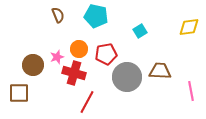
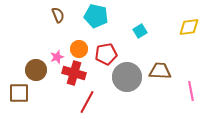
brown circle: moved 3 px right, 5 px down
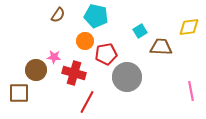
brown semicircle: rotated 56 degrees clockwise
orange circle: moved 6 px right, 8 px up
pink star: moved 3 px left; rotated 24 degrees clockwise
brown trapezoid: moved 1 px right, 24 px up
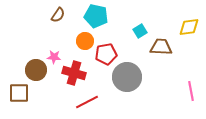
red line: rotated 35 degrees clockwise
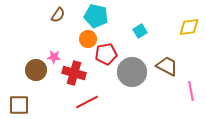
orange circle: moved 3 px right, 2 px up
brown trapezoid: moved 6 px right, 19 px down; rotated 25 degrees clockwise
gray circle: moved 5 px right, 5 px up
brown square: moved 12 px down
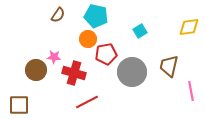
brown trapezoid: moved 2 px right; rotated 105 degrees counterclockwise
